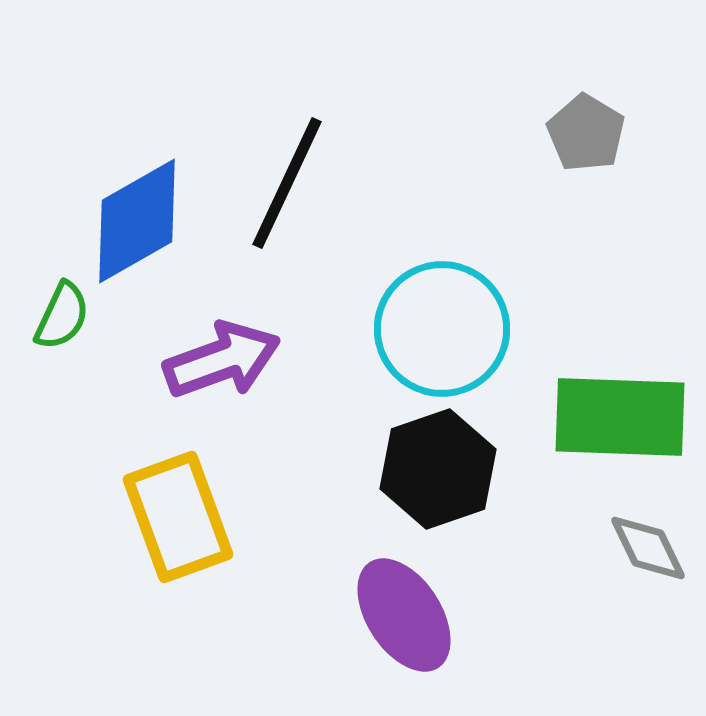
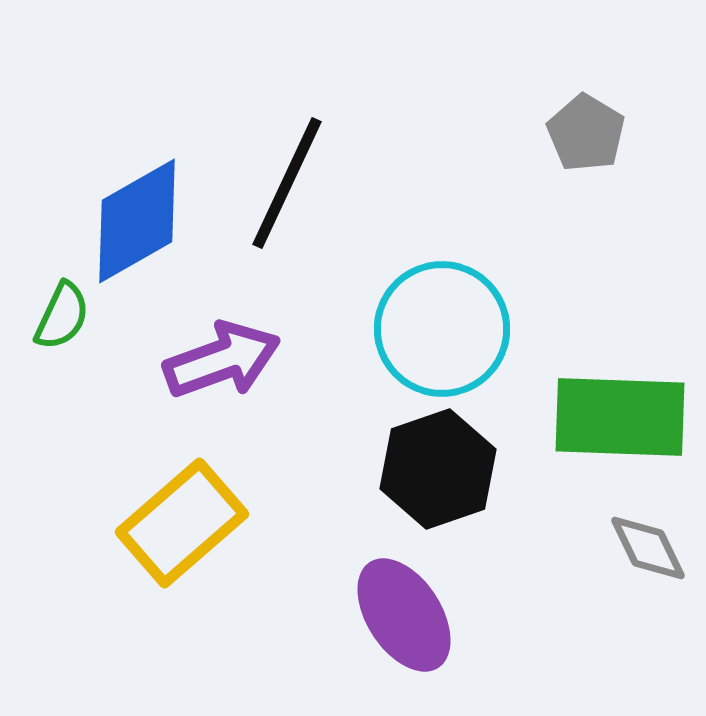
yellow rectangle: moved 4 px right, 6 px down; rotated 69 degrees clockwise
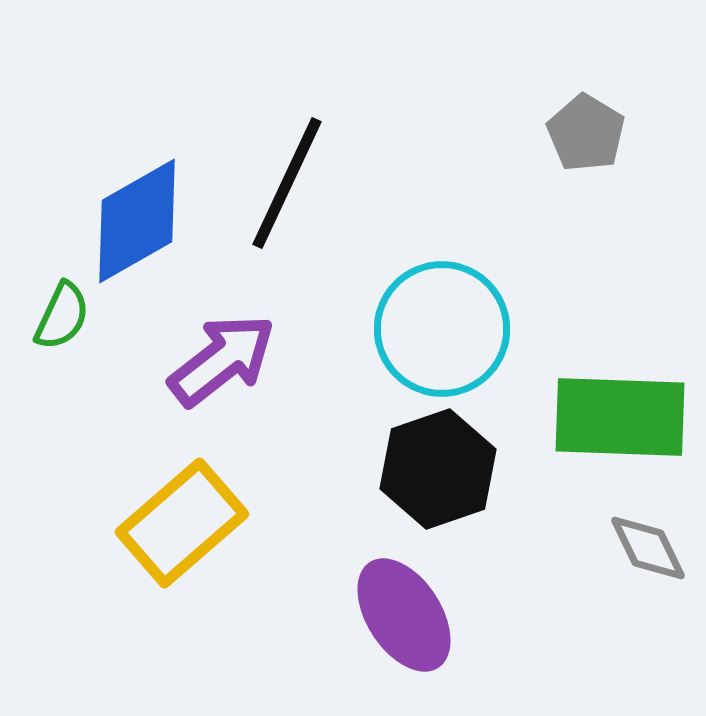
purple arrow: rotated 18 degrees counterclockwise
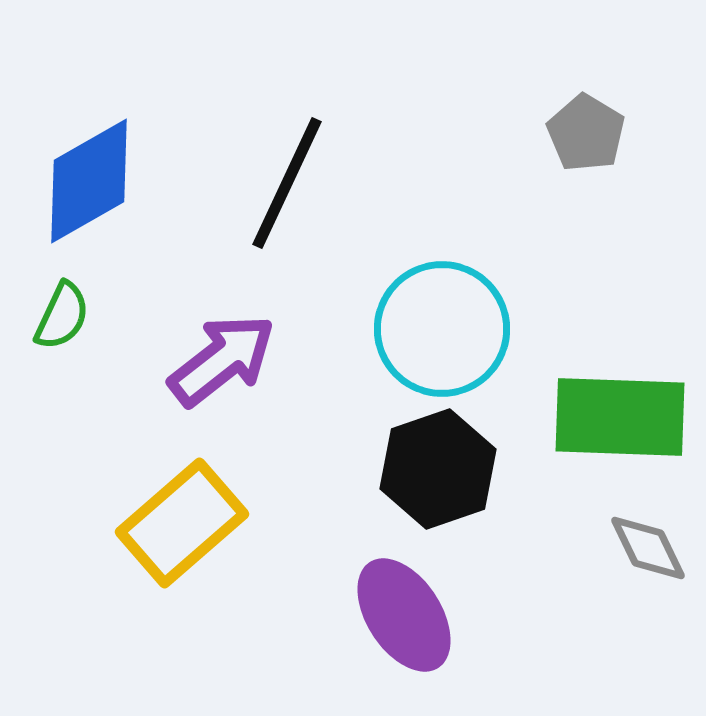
blue diamond: moved 48 px left, 40 px up
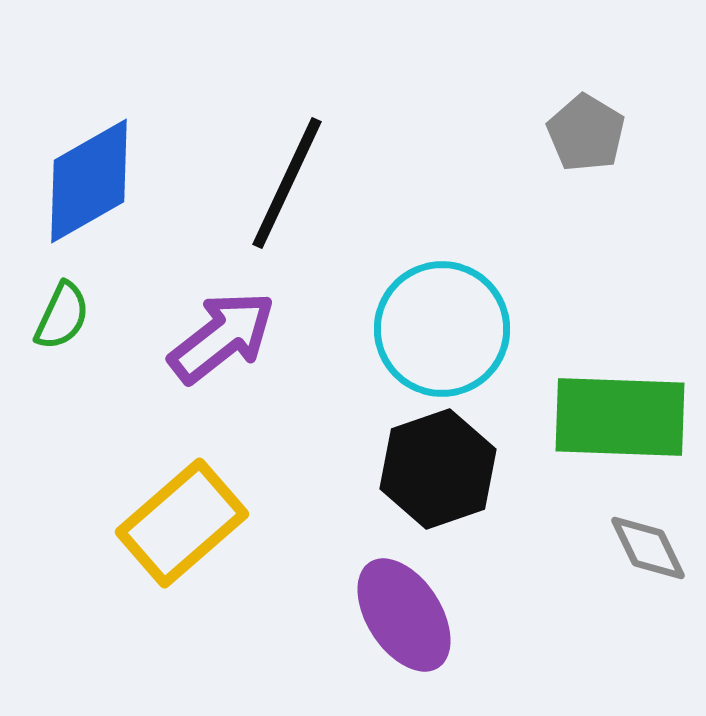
purple arrow: moved 23 px up
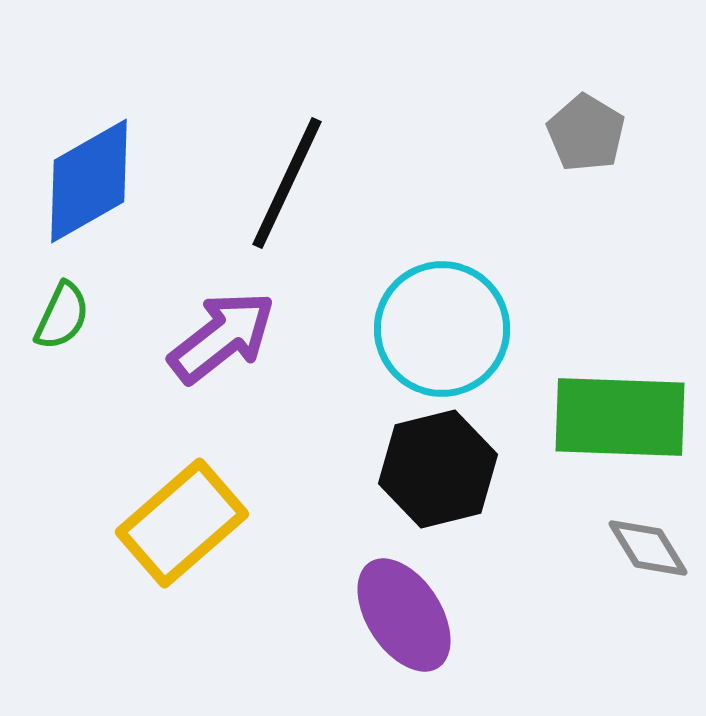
black hexagon: rotated 5 degrees clockwise
gray diamond: rotated 6 degrees counterclockwise
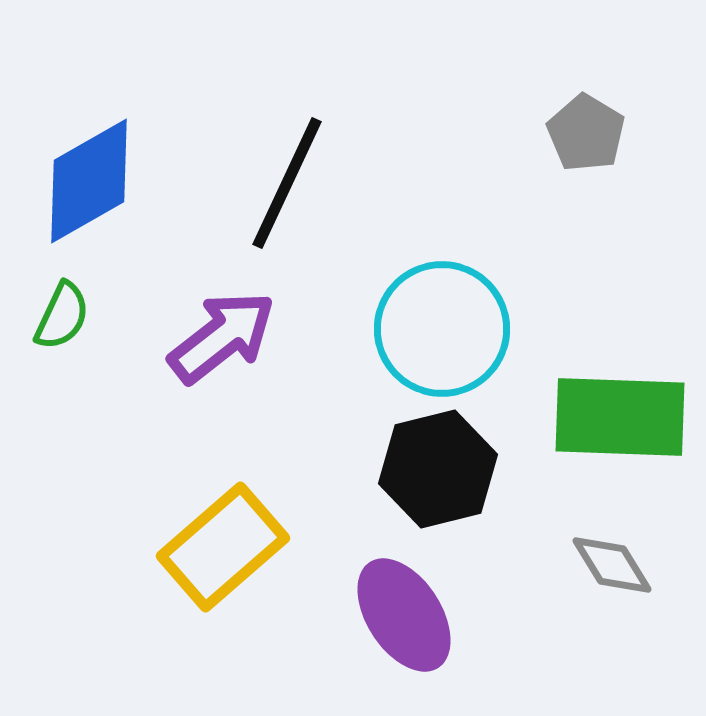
yellow rectangle: moved 41 px right, 24 px down
gray diamond: moved 36 px left, 17 px down
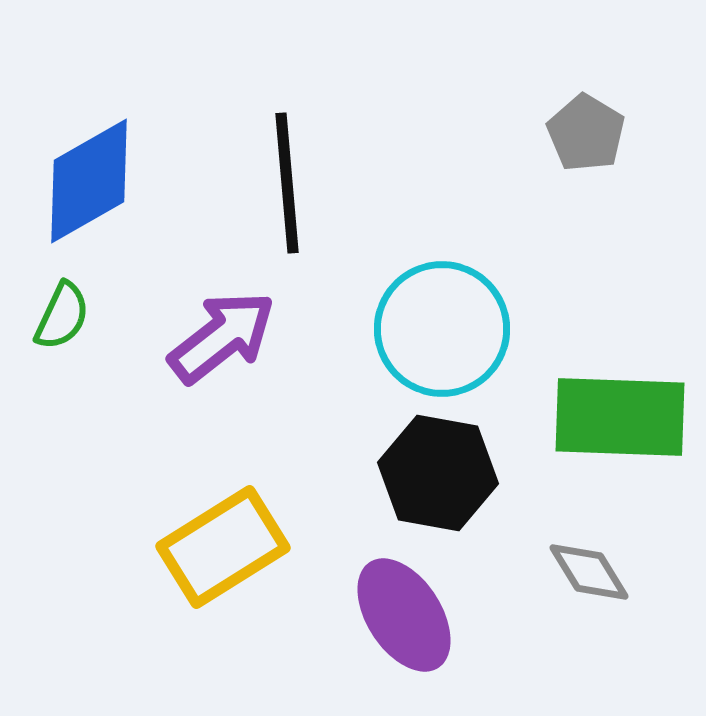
black line: rotated 30 degrees counterclockwise
black hexagon: moved 4 px down; rotated 24 degrees clockwise
yellow rectangle: rotated 9 degrees clockwise
gray diamond: moved 23 px left, 7 px down
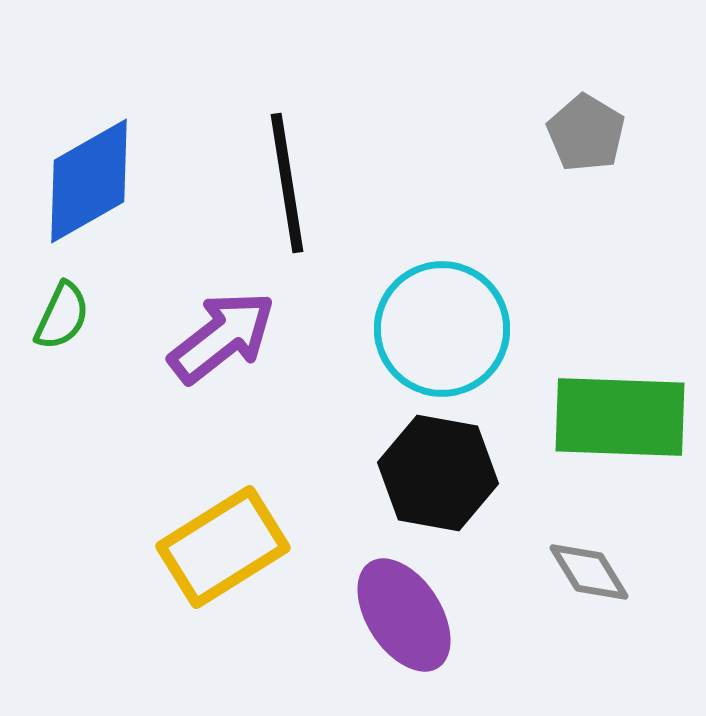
black line: rotated 4 degrees counterclockwise
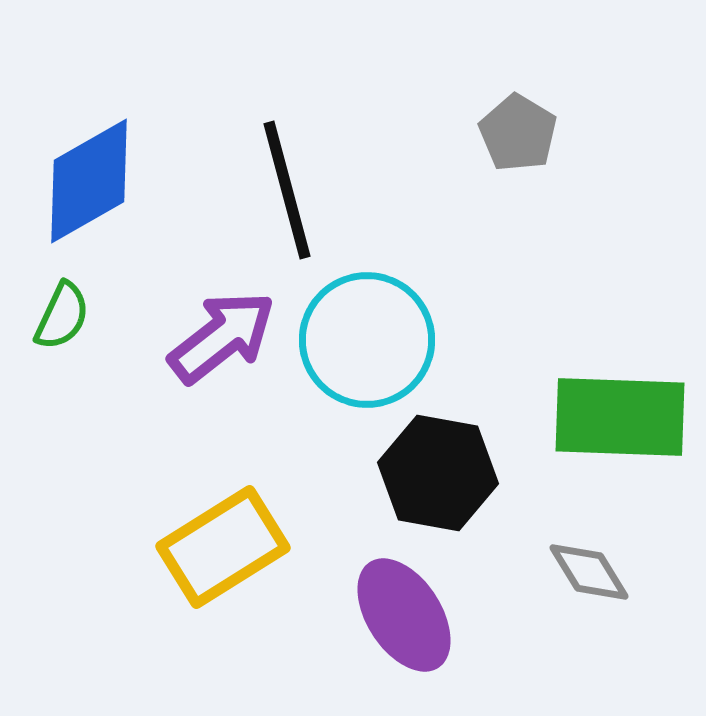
gray pentagon: moved 68 px left
black line: moved 7 px down; rotated 6 degrees counterclockwise
cyan circle: moved 75 px left, 11 px down
